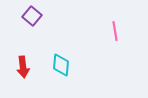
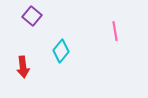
cyan diamond: moved 14 px up; rotated 35 degrees clockwise
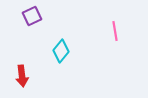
purple square: rotated 24 degrees clockwise
red arrow: moved 1 px left, 9 px down
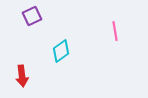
cyan diamond: rotated 15 degrees clockwise
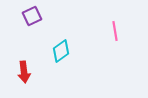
red arrow: moved 2 px right, 4 px up
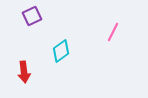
pink line: moved 2 px left, 1 px down; rotated 36 degrees clockwise
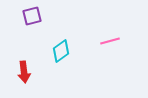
purple square: rotated 12 degrees clockwise
pink line: moved 3 px left, 9 px down; rotated 48 degrees clockwise
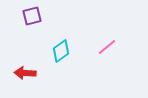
pink line: moved 3 px left, 6 px down; rotated 24 degrees counterclockwise
red arrow: moved 1 px right, 1 px down; rotated 100 degrees clockwise
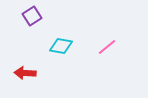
purple square: rotated 18 degrees counterclockwise
cyan diamond: moved 5 px up; rotated 45 degrees clockwise
